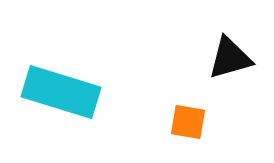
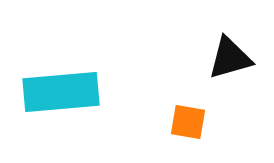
cyan rectangle: rotated 22 degrees counterclockwise
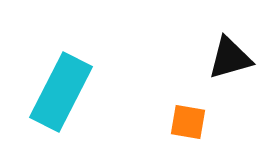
cyan rectangle: rotated 58 degrees counterclockwise
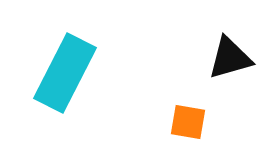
cyan rectangle: moved 4 px right, 19 px up
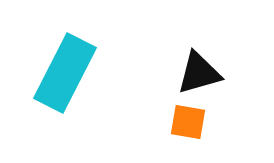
black triangle: moved 31 px left, 15 px down
